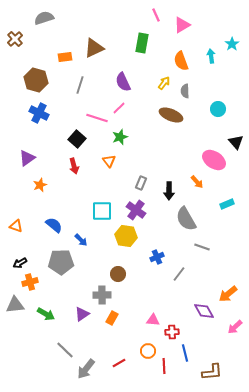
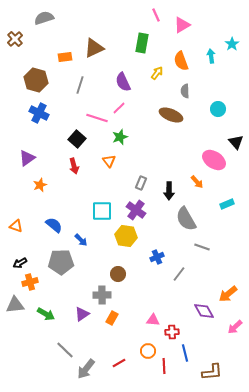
yellow arrow at (164, 83): moved 7 px left, 10 px up
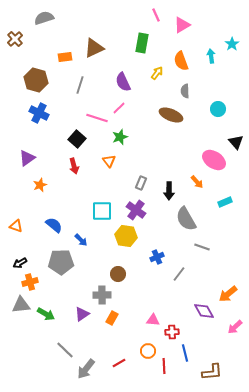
cyan rectangle at (227, 204): moved 2 px left, 2 px up
gray triangle at (15, 305): moved 6 px right
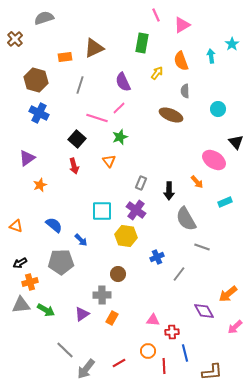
green arrow at (46, 314): moved 4 px up
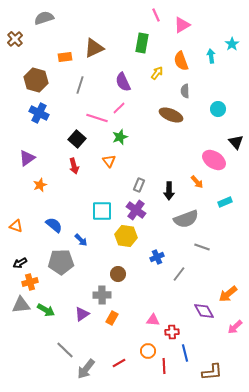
gray rectangle at (141, 183): moved 2 px left, 2 px down
gray semicircle at (186, 219): rotated 80 degrees counterclockwise
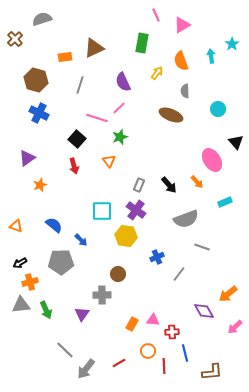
gray semicircle at (44, 18): moved 2 px left, 1 px down
pink ellipse at (214, 160): moved 2 px left; rotated 25 degrees clockwise
black arrow at (169, 191): moved 6 px up; rotated 42 degrees counterclockwise
green arrow at (46, 310): rotated 36 degrees clockwise
purple triangle at (82, 314): rotated 21 degrees counterclockwise
orange rectangle at (112, 318): moved 20 px right, 6 px down
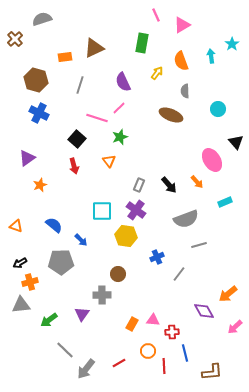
gray line at (202, 247): moved 3 px left, 2 px up; rotated 35 degrees counterclockwise
green arrow at (46, 310): moved 3 px right, 10 px down; rotated 78 degrees clockwise
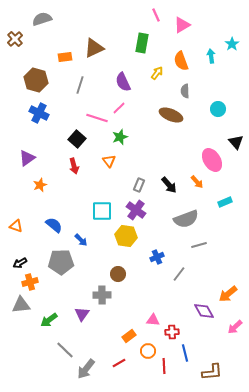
orange rectangle at (132, 324): moved 3 px left, 12 px down; rotated 24 degrees clockwise
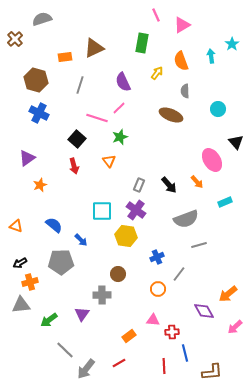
orange circle at (148, 351): moved 10 px right, 62 px up
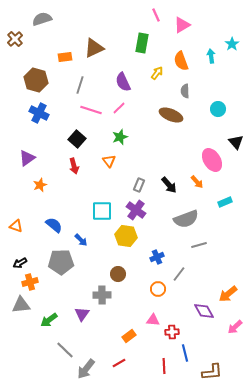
pink line at (97, 118): moved 6 px left, 8 px up
